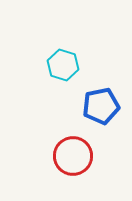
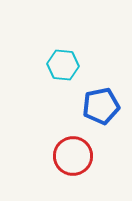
cyan hexagon: rotated 12 degrees counterclockwise
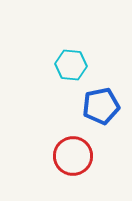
cyan hexagon: moved 8 px right
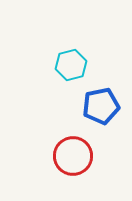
cyan hexagon: rotated 20 degrees counterclockwise
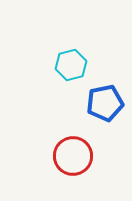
blue pentagon: moved 4 px right, 3 px up
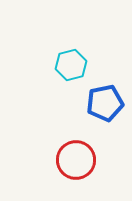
red circle: moved 3 px right, 4 px down
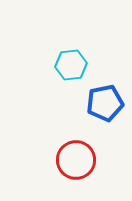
cyan hexagon: rotated 8 degrees clockwise
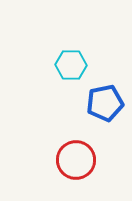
cyan hexagon: rotated 8 degrees clockwise
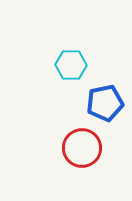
red circle: moved 6 px right, 12 px up
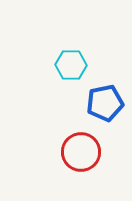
red circle: moved 1 px left, 4 px down
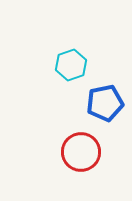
cyan hexagon: rotated 20 degrees counterclockwise
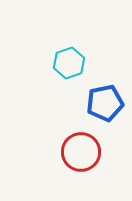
cyan hexagon: moved 2 px left, 2 px up
